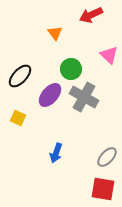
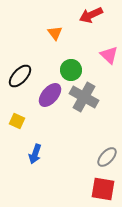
green circle: moved 1 px down
yellow square: moved 1 px left, 3 px down
blue arrow: moved 21 px left, 1 px down
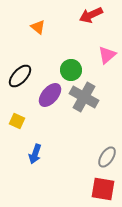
orange triangle: moved 17 px left, 6 px up; rotated 14 degrees counterclockwise
pink triangle: moved 2 px left; rotated 36 degrees clockwise
gray ellipse: rotated 10 degrees counterclockwise
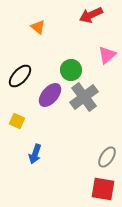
gray cross: rotated 24 degrees clockwise
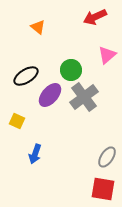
red arrow: moved 4 px right, 2 px down
black ellipse: moved 6 px right; rotated 15 degrees clockwise
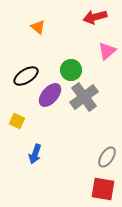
red arrow: rotated 10 degrees clockwise
pink triangle: moved 4 px up
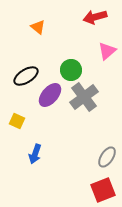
red square: moved 1 px down; rotated 30 degrees counterclockwise
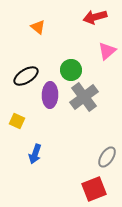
purple ellipse: rotated 40 degrees counterclockwise
red square: moved 9 px left, 1 px up
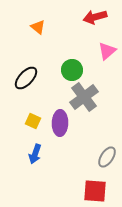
green circle: moved 1 px right
black ellipse: moved 2 px down; rotated 15 degrees counterclockwise
purple ellipse: moved 10 px right, 28 px down
yellow square: moved 16 px right
red square: moved 1 px right, 2 px down; rotated 25 degrees clockwise
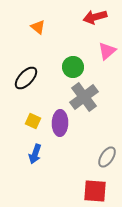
green circle: moved 1 px right, 3 px up
